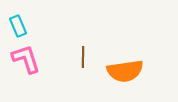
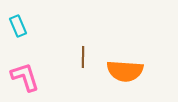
pink L-shape: moved 1 px left, 18 px down
orange semicircle: rotated 12 degrees clockwise
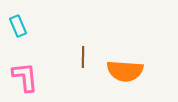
pink L-shape: rotated 12 degrees clockwise
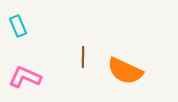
orange semicircle: rotated 21 degrees clockwise
pink L-shape: rotated 60 degrees counterclockwise
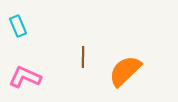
orange semicircle: rotated 111 degrees clockwise
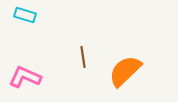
cyan rectangle: moved 7 px right, 11 px up; rotated 50 degrees counterclockwise
brown line: rotated 10 degrees counterclockwise
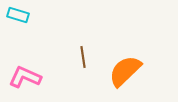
cyan rectangle: moved 7 px left
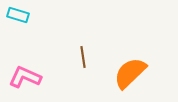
orange semicircle: moved 5 px right, 2 px down
